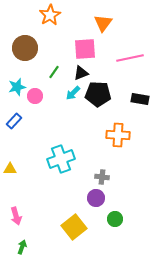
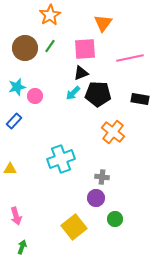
green line: moved 4 px left, 26 px up
orange cross: moved 5 px left, 3 px up; rotated 35 degrees clockwise
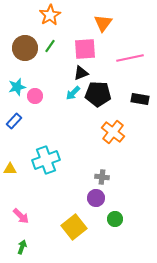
cyan cross: moved 15 px left, 1 px down
pink arrow: moved 5 px right; rotated 30 degrees counterclockwise
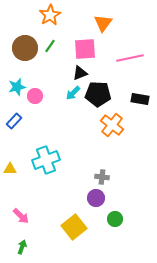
black triangle: moved 1 px left
orange cross: moved 1 px left, 7 px up
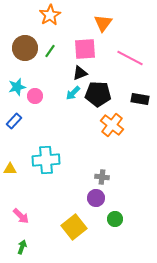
green line: moved 5 px down
pink line: rotated 40 degrees clockwise
cyan cross: rotated 16 degrees clockwise
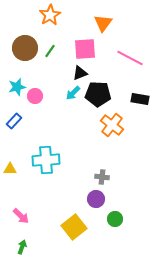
purple circle: moved 1 px down
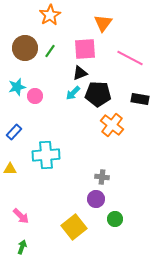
blue rectangle: moved 11 px down
cyan cross: moved 5 px up
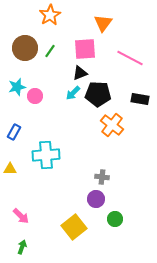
blue rectangle: rotated 14 degrees counterclockwise
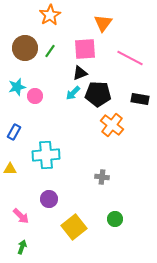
purple circle: moved 47 px left
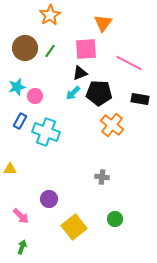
pink square: moved 1 px right
pink line: moved 1 px left, 5 px down
black pentagon: moved 1 px right, 1 px up
blue rectangle: moved 6 px right, 11 px up
cyan cross: moved 23 px up; rotated 24 degrees clockwise
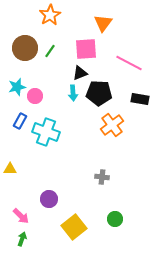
cyan arrow: rotated 49 degrees counterclockwise
orange cross: rotated 15 degrees clockwise
green arrow: moved 8 px up
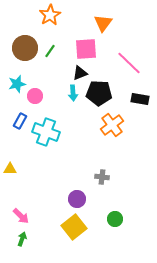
pink line: rotated 16 degrees clockwise
cyan star: moved 3 px up
purple circle: moved 28 px right
